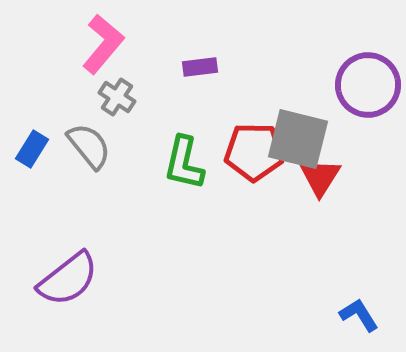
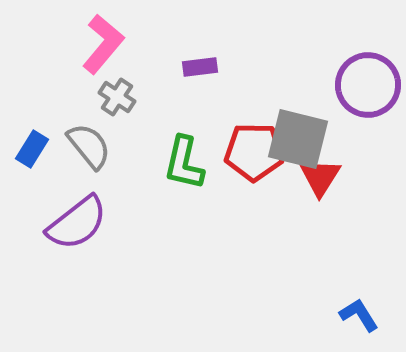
purple semicircle: moved 9 px right, 56 px up
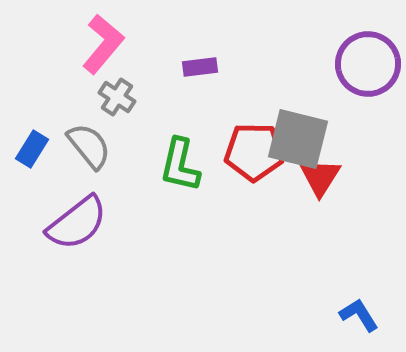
purple circle: moved 21 px up
green L-shape: moved 4 px left, 2 px down
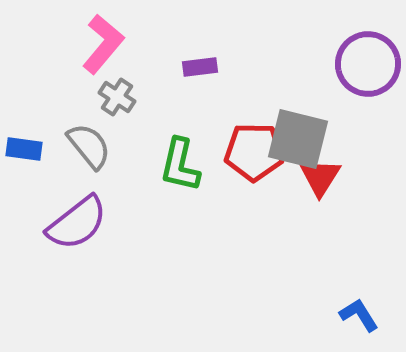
blue rectangle: moved 8 px left; rotated 66 degrees clockwise
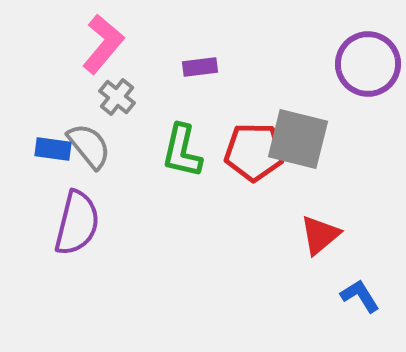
gray cross: rotated 6 degrees clockwise
blue rectangle: moved 29 px right
green L-shape: moved 2 px right, 14 px up
red triangle: moved 58 px down; rotated 18 degrees clockwise
purple semicircle: rotated 38 degrees counterclockwise
blue L-shape: moved 1 px right, 19 px up
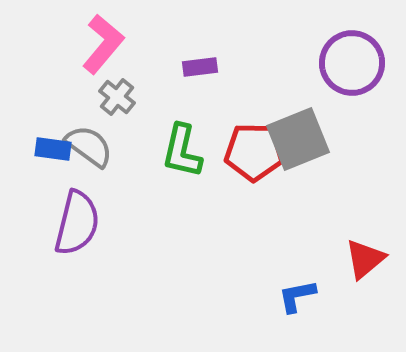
purple circle: moved 16 px left, 1 px up
gray square: rotated 36 degrees counterclockwise
gray semicircle: rotated 15 degrees counterclockwise
red triangle: moved 45 px right, 24 px down
blue L-shape: moved 63 px left; rotated 69 degrees counterclockwise
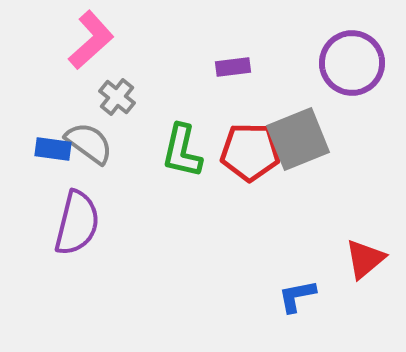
pink L-shape: moved 12 px left, 4 px up; rotated 8 degrees clockwise
purple rectangle: moved 33 px right
gray semicircle: moved 3 px up
red pentagon: moved 4 px left
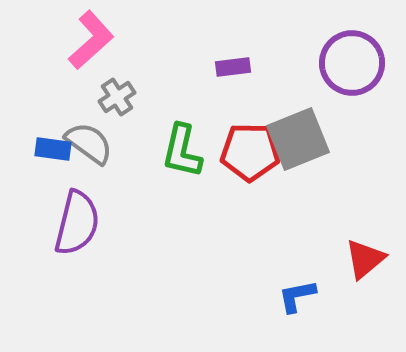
gray cross: rotated 18 degrees clockwise
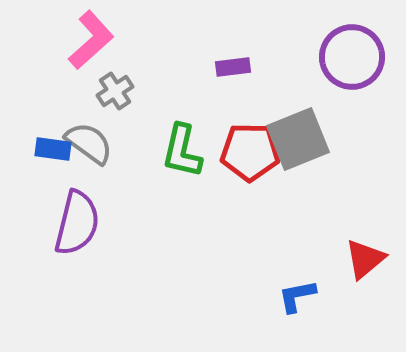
purple circle: moved 6 px up
gray cross: moved 2 px left, 6 px up
